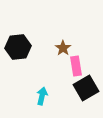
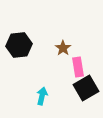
black hexagon: moved 1 px right, 2 px up
pink rectangle: moved 2 px right, 1 px down
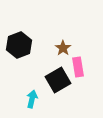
black hexagon: rotated 15 degrees counterclockwise
black square: moved 28 px left, 8 px up
cyan arrow: moved 10 px left, 3 px down
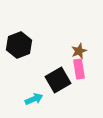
brown star: moved 16 px right, 3 px down; rotated 14 degrees clockwise
pink rectangle: moved 1 px right, 2 px down
cyan arrow: moved 2 px right; rotated 54 degrees clockwise
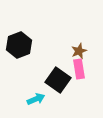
black square: rotated 25 degrees counterclockwise
cyan arrow: moved 2 px right
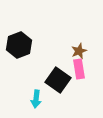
cyan arrow: rotated 120 degrees clockwise
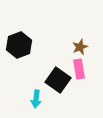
brown star: moved 1 px right, 4 px up
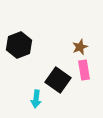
pink rectangle: moved 5 px right, 1 px down
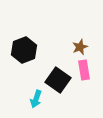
black hexagon: moved 5 px right, 5 px down
cyan arrow: rotated 12 degrees clockwise
